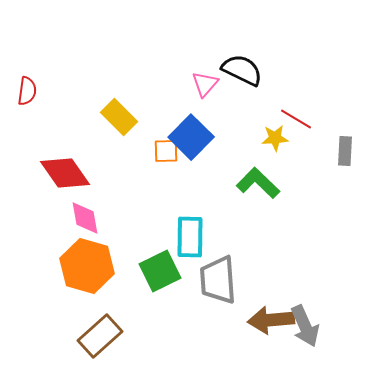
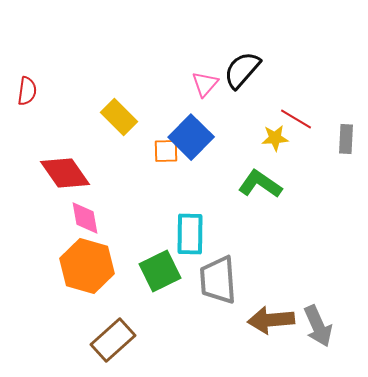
black semicircle: rotated 75 degrees counterclockwise
gray rectangle: moved 1 px right, 12 px up
green L-shape: moved 2 px right, 1 px down; rotated 9 degrees counterclockwise
cyan rectangle: moved 3 px up
gray arrow: moved 13 px right
brown rectangle: moved 13 px right, 4 px down
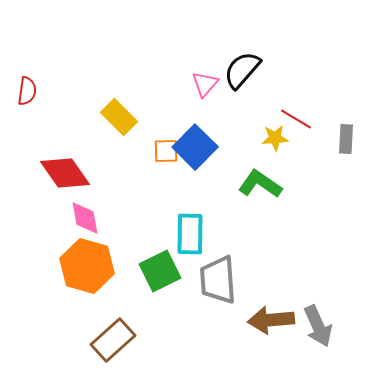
blue square: moved 4 px right, 10 px down
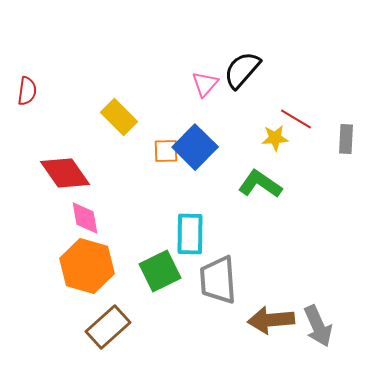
brown rectangle: moved 5 px left, 13 px up
